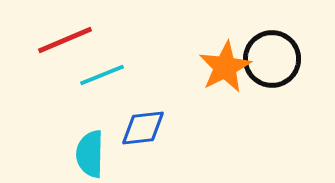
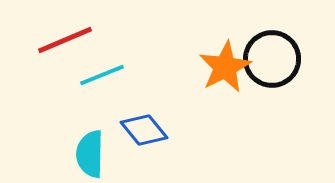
blue diamond: moved 1 px right, 2 px down; rotated 57 degrees clockwise
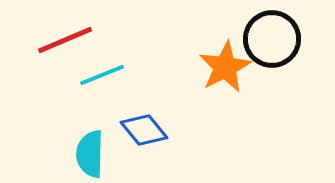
black circle: moved 20 px up
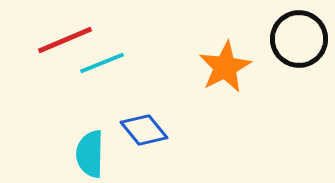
black circle: moved 27 px right
cyan line: moved 12 px up
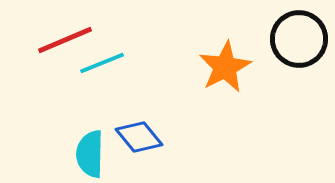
blue diamond: moved 5 px left, 7 px down
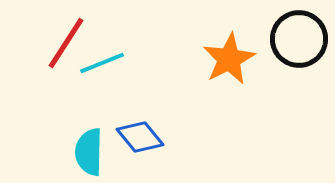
red line: moved 1 px right, 3 px down; rotated 34 degrees counterclockwise
orange star: moved 4 px right, 8 px up
blue diamond: moved 1 px right
cyan semicircle: moved 1 px left, 2 px up
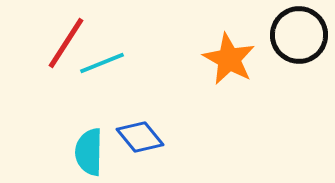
black circle: moved 4 px up
orange star: rotated 16 degrees counterclockwise
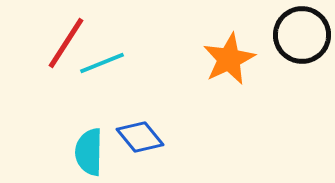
black circle: moved 3 px right
orange star: rotated 18 degrees clockwise
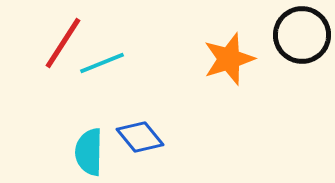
red line: moved 3 px left
orange star: rotated 8 degrees clockwise
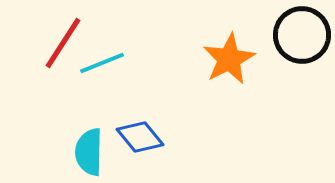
orange star: rotated 10 degrees counterclockwise
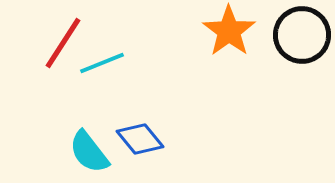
orange star: moved 28 px up; rotated 8 degrees counterclockwise
blue diamond: moved 2 px down
cyan semicircle: rotated 39 degrees counterclockwise
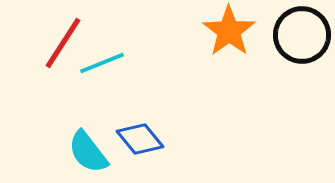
cyan semicircle: moved 1 px left
